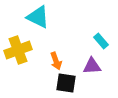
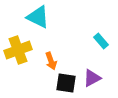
orange arrow: moved 5 px left
purple triangle: moved 12 px down; rotated 24 degrees counterclockwise
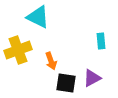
cyan rectangle: rotated 35 degrees clockwise
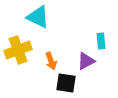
purple triangle: moved 6 px left, 17 px up
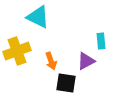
yellow cross: moved 1 px left, 1 px down
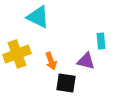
yellow cross: moved 3 px down
purple triangle: rotated 42 degrees clockwise
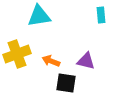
cyan triangle: moved 1 px right, 1 px up; rotated 35 degrees counterclockwise
cyan rectangle: moved 26 px up
orange arrow: rotated 132 degrees clockwise
